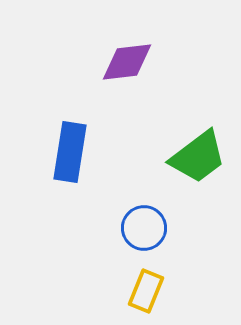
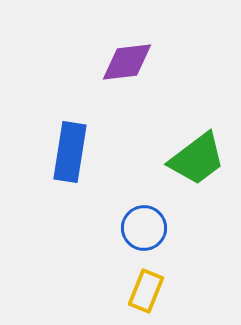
green trapezoid: moved 1 px left, 2 px down
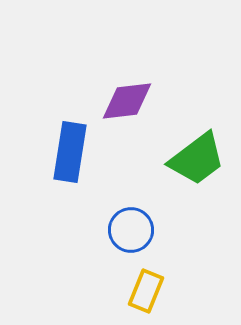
purple diamond: moved 39 px down
blue circle: moved 13 px left, 2 px down
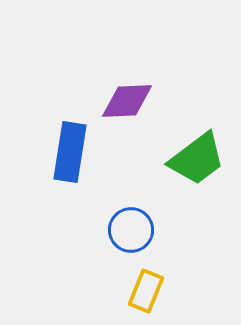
purple diamond: rotated 4 degrees clockwise
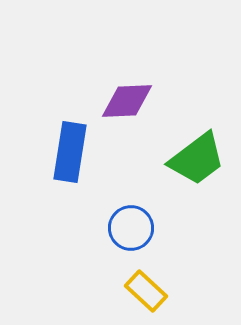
blue circle: moved 2 px up
yellow rectangle: rotated 69 degrees counterclockwise
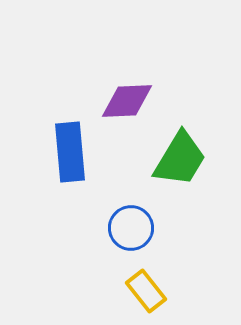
blue rectangle: rotated 14 degrees counterclockwise
green trapezoid: moved 17 px left; rotated 22 degrees counterclockwise
yellow rectangle: rotated 9 degrees clockwise
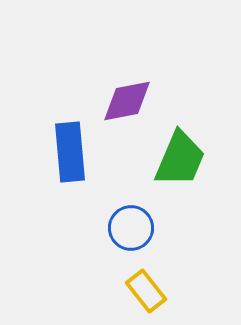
purple diamond: rotated 8 degrees counterclockwise
green trapezoid: rotated 8 degrees counterclockwise
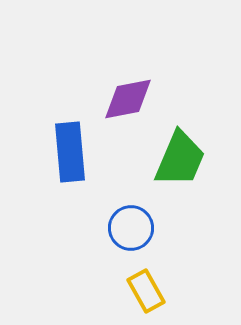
purple diamond: moved 1 px right, 2 px up
yellow rectangle: rotated 9 degrees clockwise
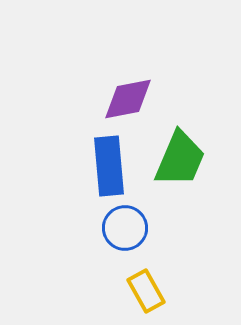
blue rectangle: moved 39 px right, 14 px down
blue circle: moved 6 px left
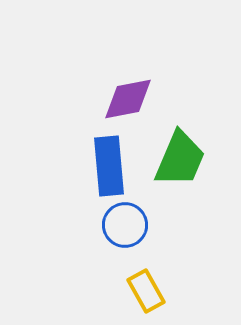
blue circle: moved 3 px up
